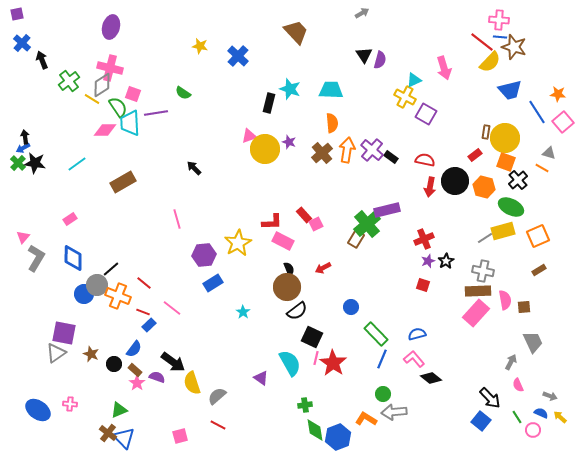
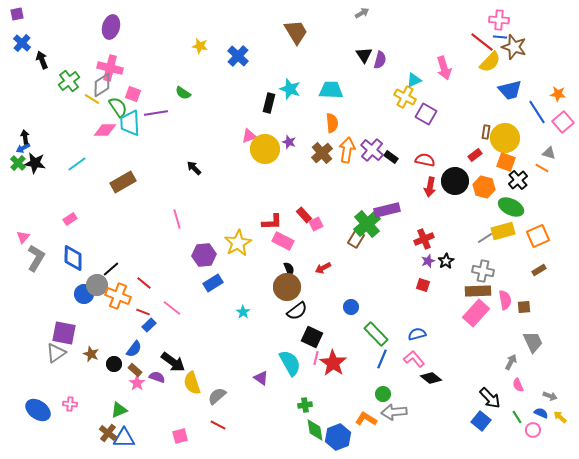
brown trapezoid at (296, 32): rotated 12 degrees clockwise
blue triangle at (124, 438): rotated 45 degrees counterclockwise
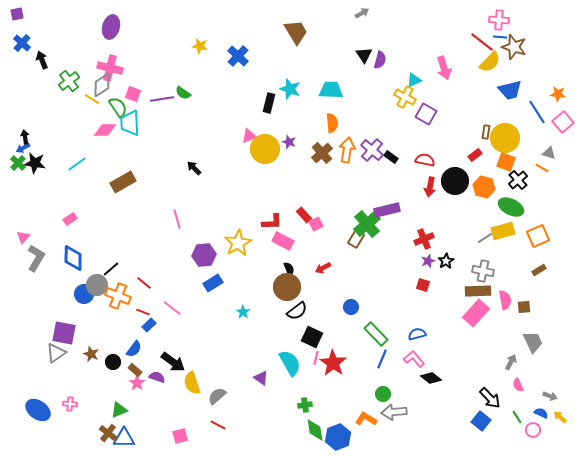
purple line at (156, 113): moved 6 px right, 14 px up
black circle at (114, 364): moved 1 px left, 2 px up
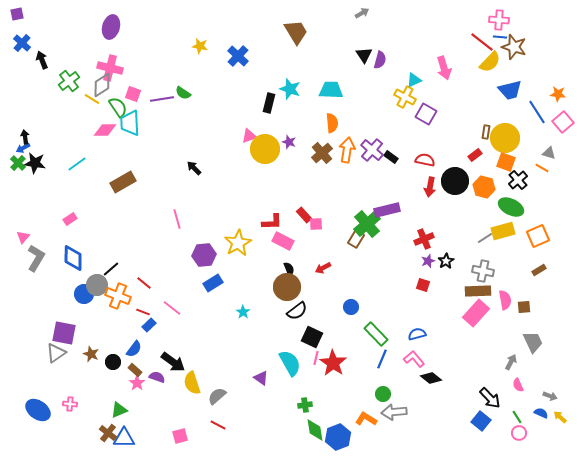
pink square at (316, 224): rotated 24 degrees clockwise
pink circle at (533, 430): moved 14 px left, 3 px down
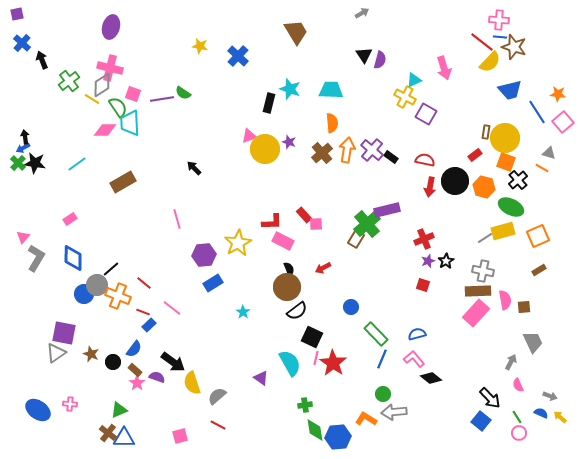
blue hexagon at (338, 437): rotated 15 degrees clockwise
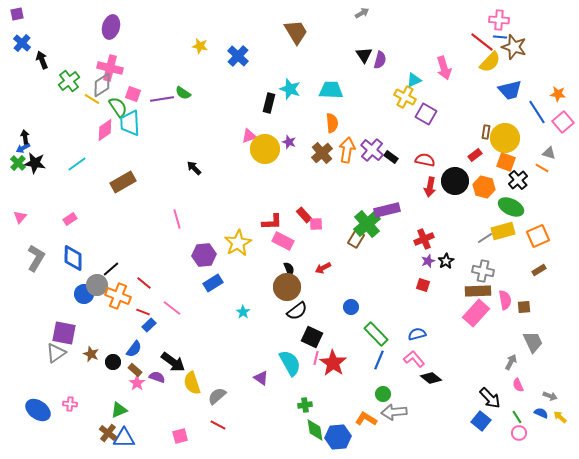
pink diamond at (105, 130): rotated 35 degrees counterclockwise
pink triangle at (23, 237): moved 3 px left, 20 px up
blue line at (382, 359): moved 3 px left, 1 px down
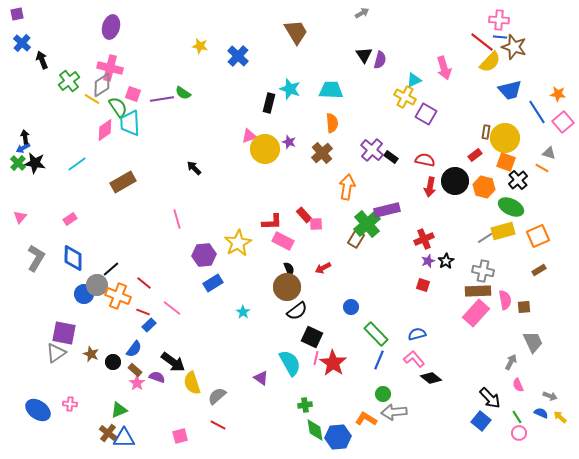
orange arrow at (347, 150): moved 37 px down
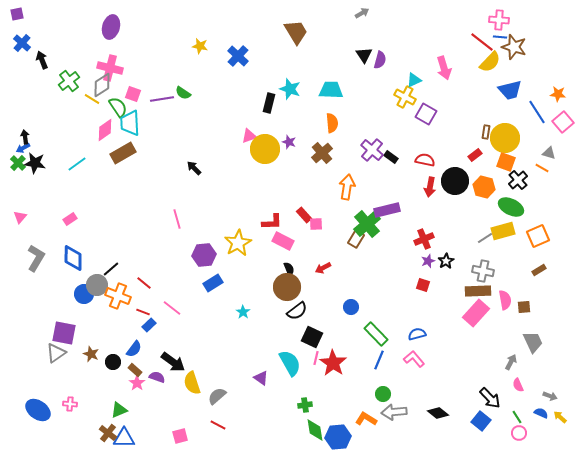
brown rectangle at (123, 182): moved 29 px up
black diamond at (431, 378): moved 7 px right, 35 px down
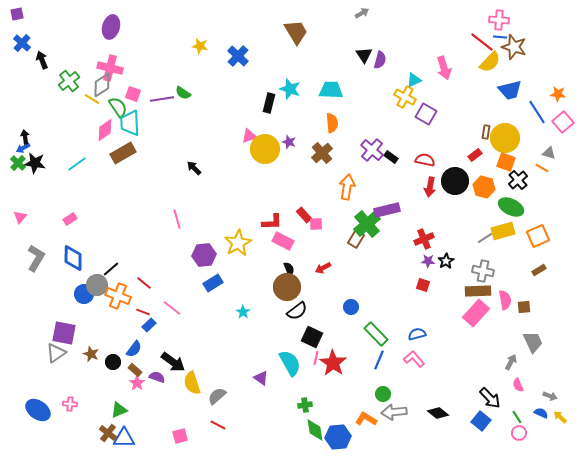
purple star at (428, 261): rotated 24 degrees clockwise
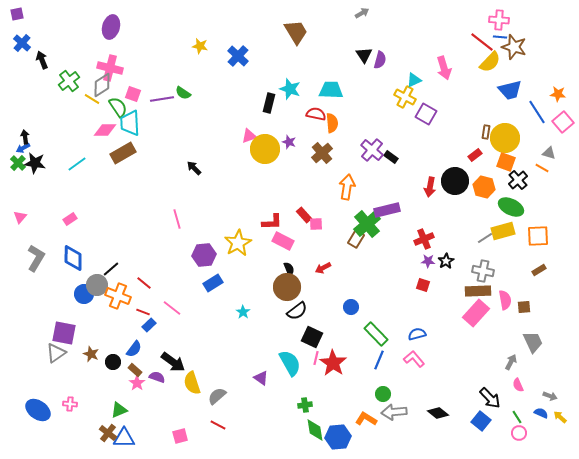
pink diamond at (105, 130): rotated 35 degrees clockwise
red semicircle at (425, 160): moved 109 px left, 46 px up
orange square at (538, 236): rotated 20 degrees clockwise
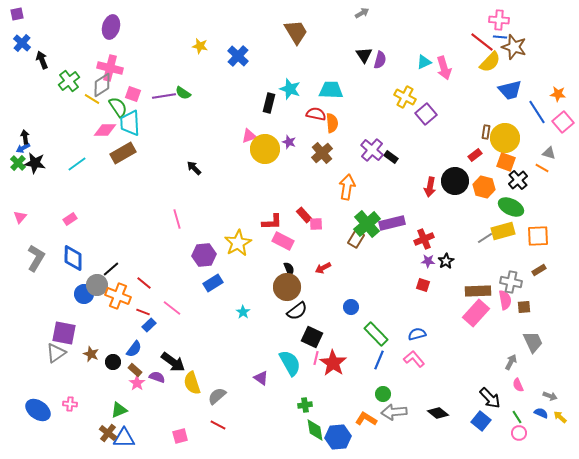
cyan triangle at (414, 80): moved 10 px right, 18 px up
purple line at (162, 99): moved 2 px right, 3 px up
purple square at (426, 114): rotated 20 degrees clockwise
purple rectangle at (387, 210): moved 5 px right, 13 px down
gray cross at (483, 271): moved 28 px right, 11 px down
